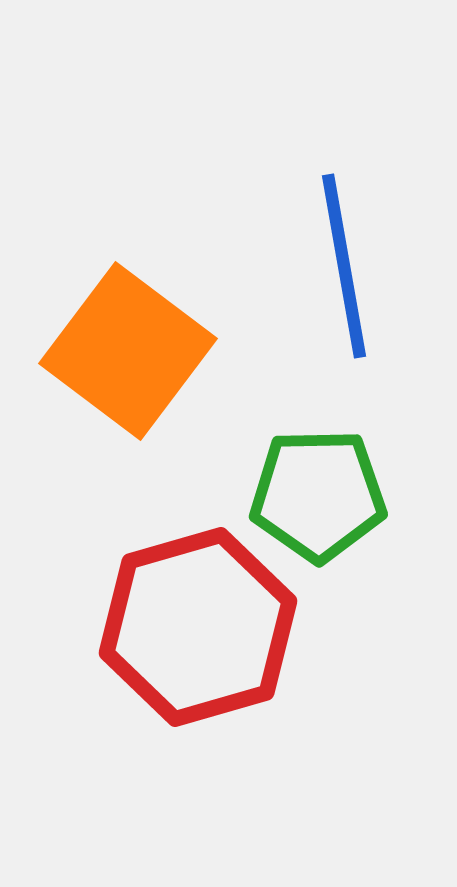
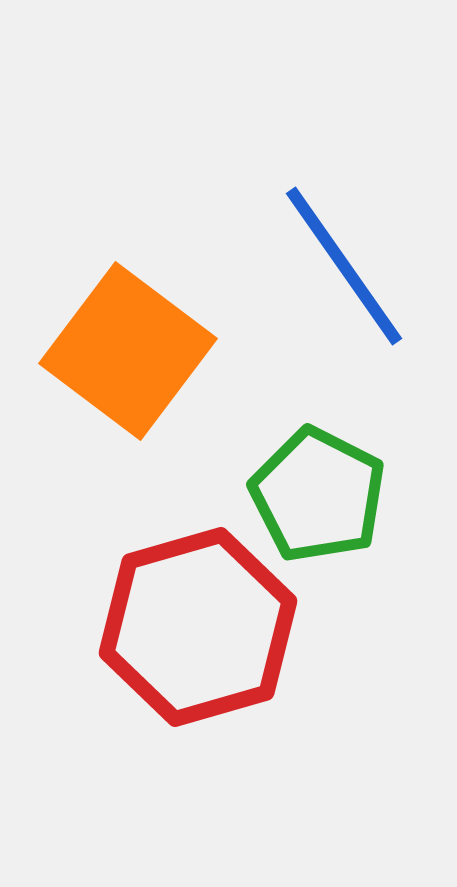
blue line: rotated 25 degrees counterclockwise
green pentagon: rotated 28 degrees clockwise
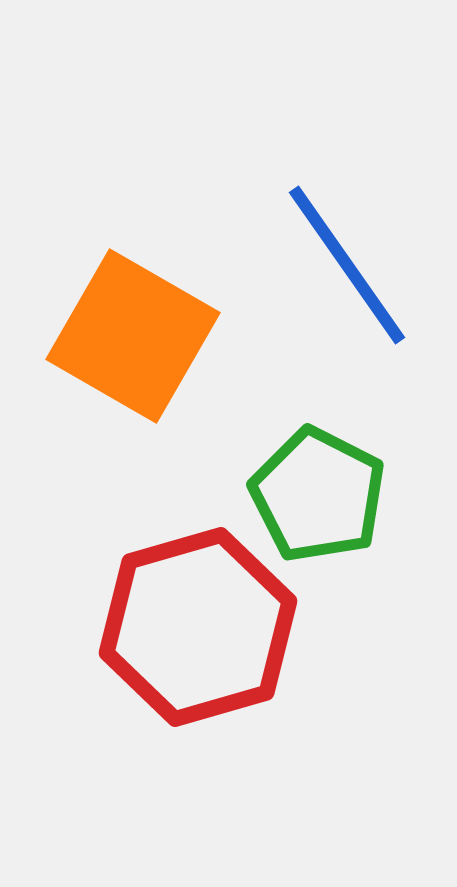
blue line: moved 3 px right, 1 px up
orange square: moved 5 px right, 15 px up; rotated 7 degrees counterclockwise
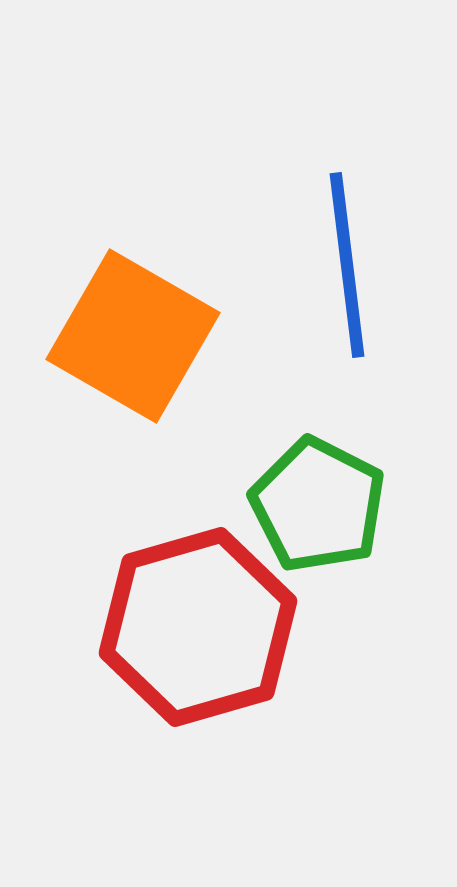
blue line: rotated 28 degrees clockwise
green pentagon: moved 10 px down
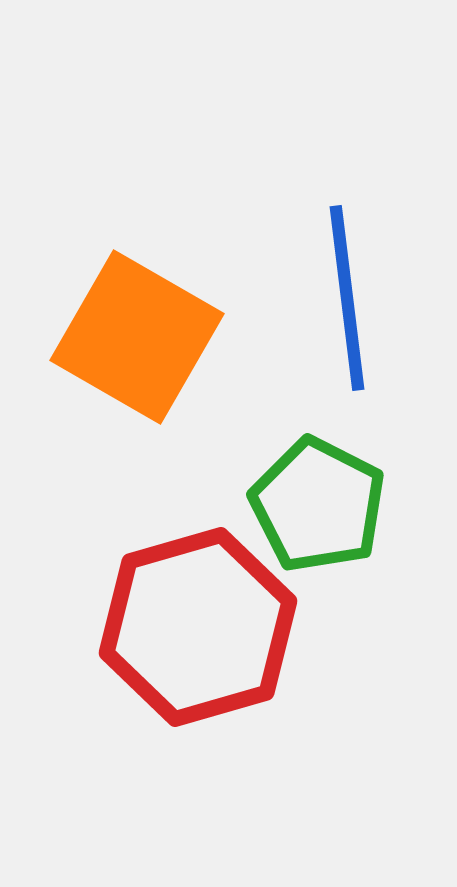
blue line: moved 33 px down
orange square: moved 4 px right, 1 px down
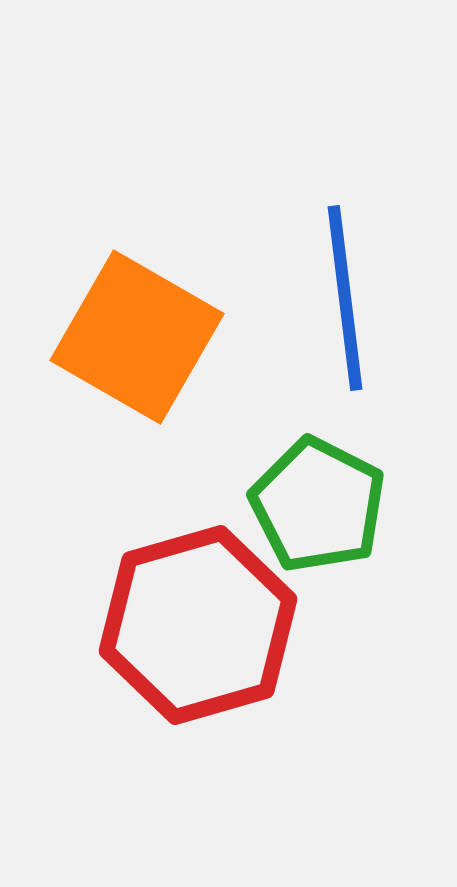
blue line: moved 2 px left
red hexagon: moved 2 px up
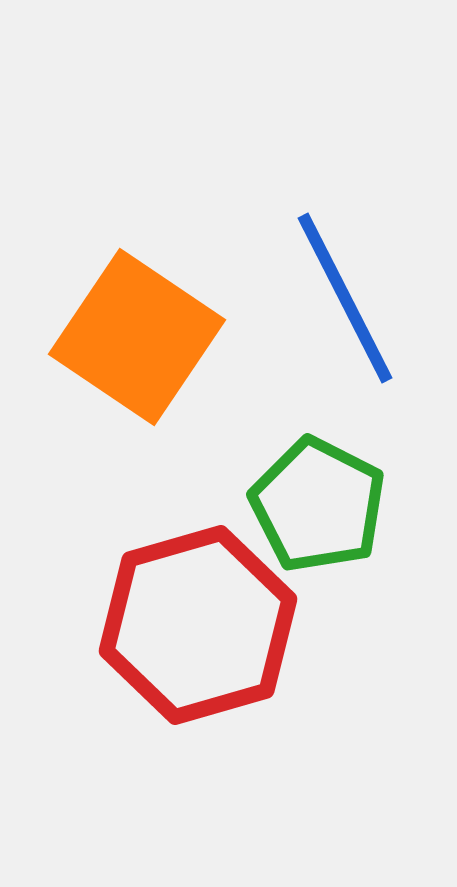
blue line: rotated 20 degrees counterclockwise
orange square: rotated 4 degrees clockwise
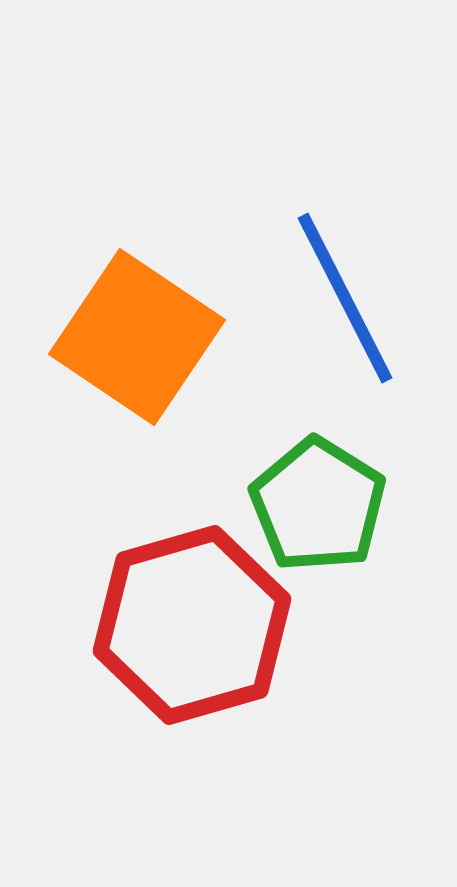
green pentagon: rotated 5 degrees clockwise
red hexagon: moved 6 px left
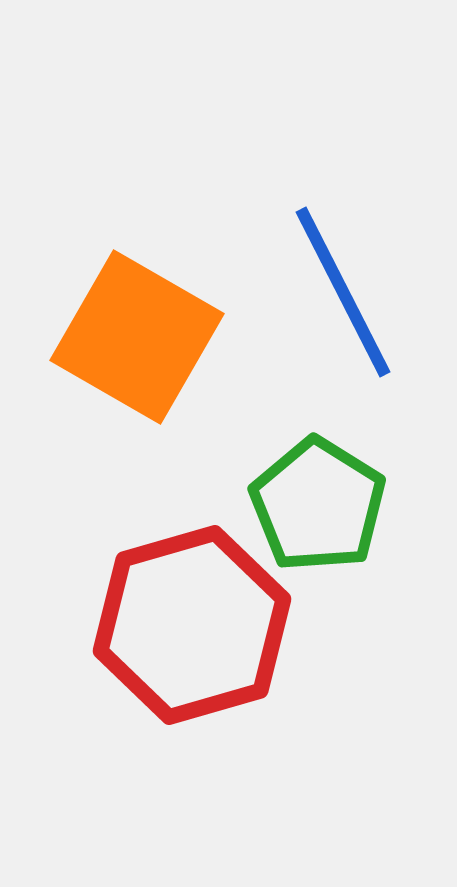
blue line: moved 2 px left, 6 px up
orange square: rotated 4 degrees counterclockwise
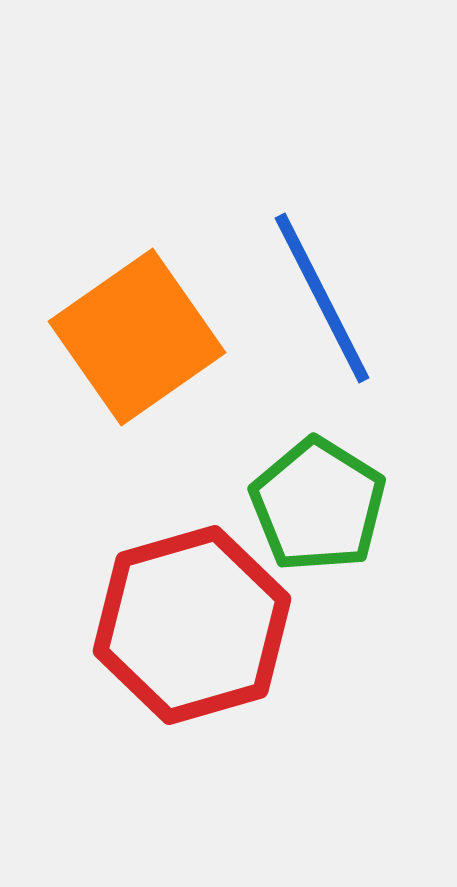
blue line: moved 21 px left, 6 px down
orange square: rotated 25 degrees clockwise
